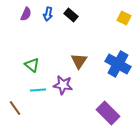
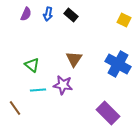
yellow square: moved 2 px down
brown triangle: moved 5 px left, 2 px up
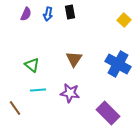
black rectangle: moved 1 px left, 3 px up; rotated 40 degrees clockwise
yellow square: rotated 16 degrees clockwise
purple star: moved 7 px right, 8 px down
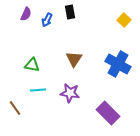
blue arrow: moved 1 px left, 6 px down; rotated 16 degrees clockwise
green triangle: rotated 28 degrees counterclockwise
